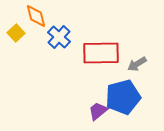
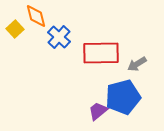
yellow square: moved 1 px left, 4 px up
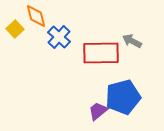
gray arrow: moved 5 px left, 23 px up; rotated 60 degrees clockwise
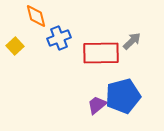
yellow square: moved 17 px down
blue cross: moved 1 px down; rotated 25 degrees clockwise
gray arrow: rotated 108 degrees clockwise
blue pentagon: moved 1 px up
purple trapezoid: moved 1 px left, 6 px up
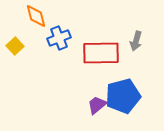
gray arrow: moved 4 px right; rotated 150 degrees clockwise
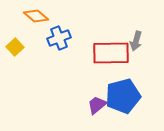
orange diamond: rotated 35 degrees counterclockwise
yellow square: moved 1 px down
red rectangle: moved 10 px right
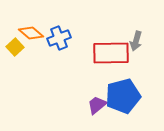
orange diamond: moved 5 px left, 17 px down
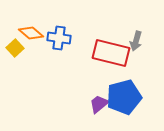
blue cross: rotated 30 degrees clockwise
yellow square: moved 1 px down
red rectangle: rotated 15 degrees clockwise
blue pentagon: moved 1 px right, 1 px down
purple trapezoid: moved 2 px right, 1 px up
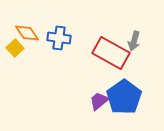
orange diamond: moved 4 px left; rotated 15 degrees clockwise
gray arrow: moved 2 px left
red rectangle: rotated 15 degrees clockwise
blue pentagon: rotated 20 degrees counterclockwise
purple trapezoid: moved 3 px up
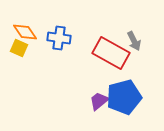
orange diamond: moved 2 px left, 1 px up
gray arrow: rotated 42 degrees counterclockwise
yellow square: moved 4 px right; rotated 24 degrees counterclockwise
blue pentagon: rotated 20 degrees clockwise
